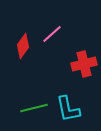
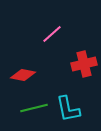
red diamond: moved 29 px down; rotated 65 degrees clockwise
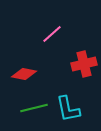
red diamond: moved 1 px right, 1 px up
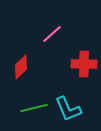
red cross: rotated 15 degrees clockwise
red diamond: moved 3 px left, 7 px up; rotated 55 degrees counterclockwise
cyan L-shape: rotated 12 degrees counterclockwise
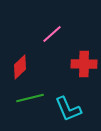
red diamond: moved 1 px left
green line: moved 4 px left, 10 px up
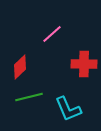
green line: moved 1 px left, 1 px up
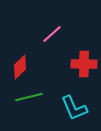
cyan L-shape: moved 6 px right, 1 px up
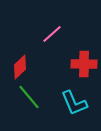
green line: rotated 64 degrees clockwise
cyan L-shape: moved 5 px up
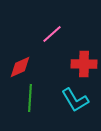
red diamond: rotated 20 degrees clockwise
green line: moved 1 px right, 1 px down; rotated 44 degrees clockwise
cyan L-shape: moved 1 px right, 3 px up; rotated 8 degrees counterclockwise
